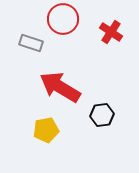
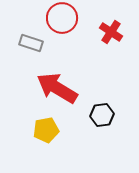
red circle: moved 1 px left, 1 px up
red arrow: moved 3 px left, 1 px down
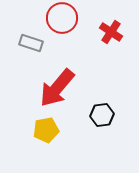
red arrow: rotated 81 degrees counterclockwise
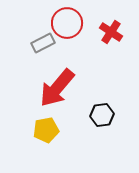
red circle: moved 5 px right, 5 px down
gray rectangle: moved 12 px right; rotated 45 degrees counterclockwise
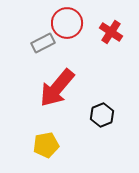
black hexagon: rotated 15 degrees counterclockwise
yellow pentagon: moved 15 px down
